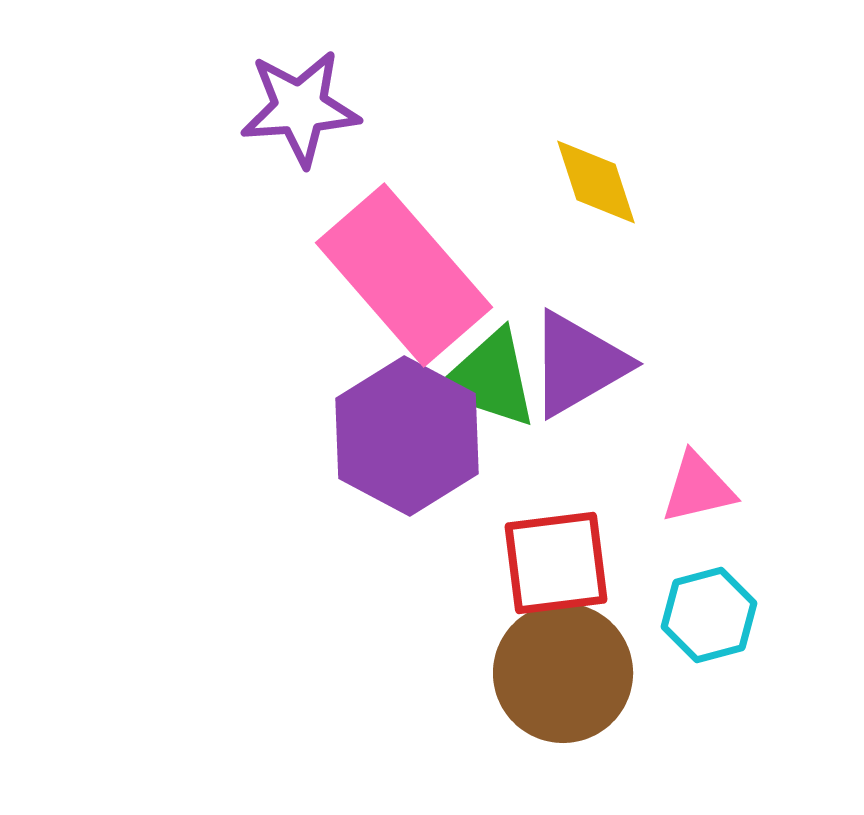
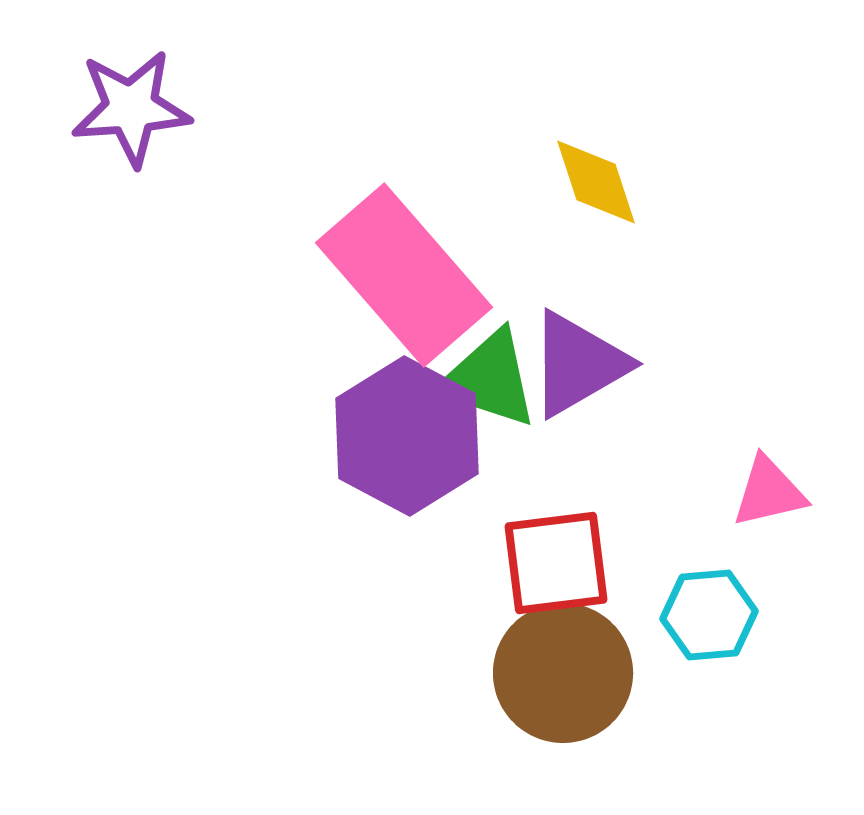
purple star: moved 169 px left
pink triangle: moved 71 px right, 4 px down
cyan hexagon: rotated 10 degrees clockwise
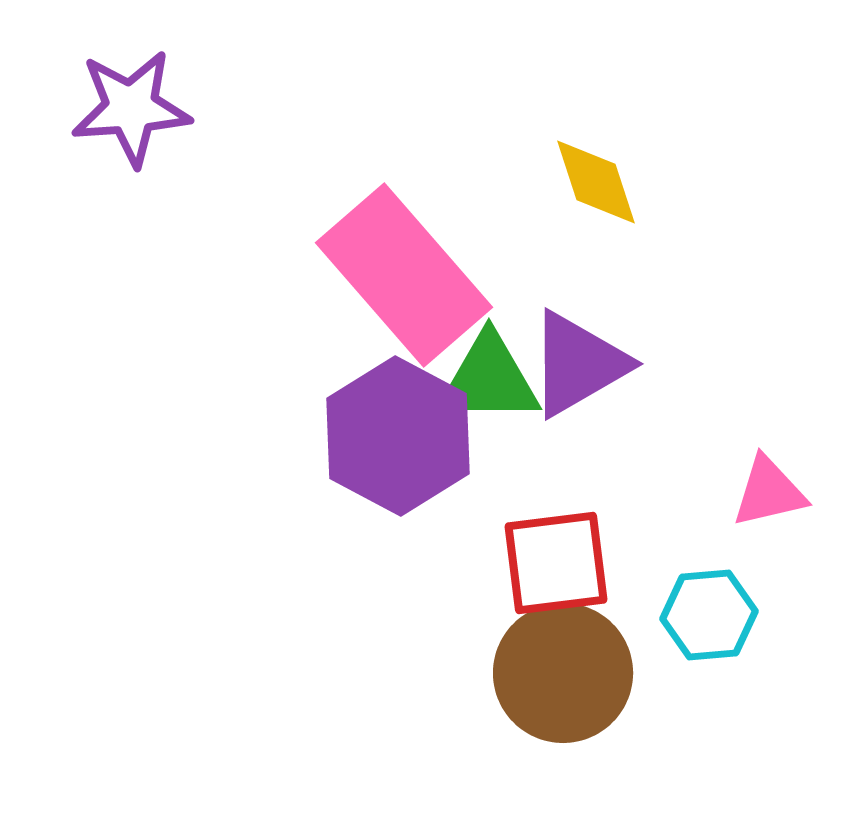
green triangle: rotated 18 degrees counterclockwise
purple hexagon: moved 9 px left
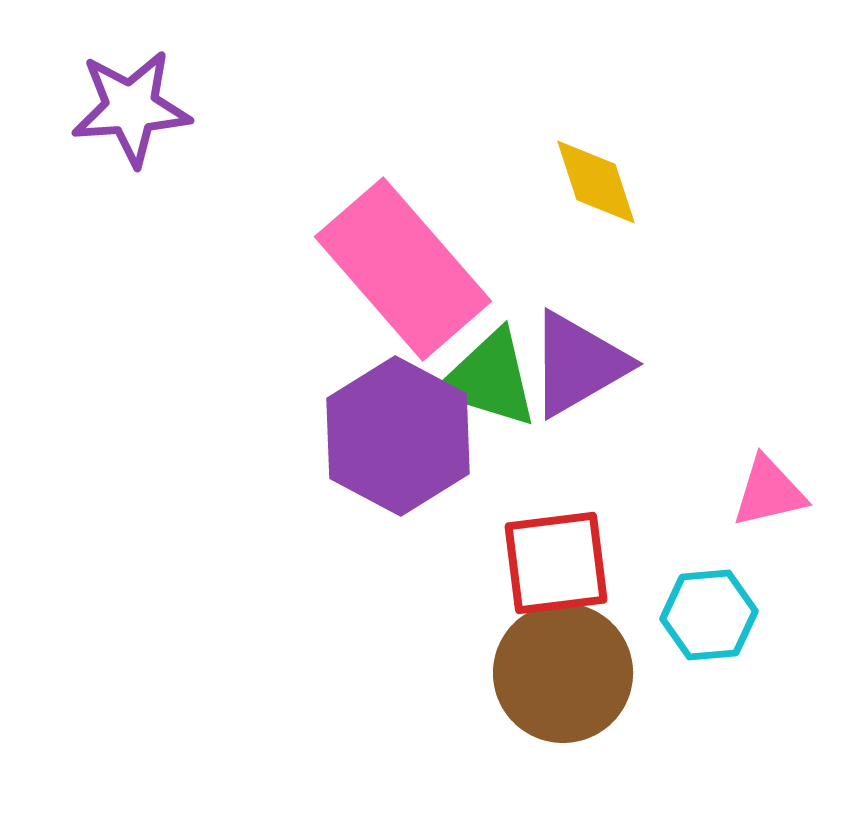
pink rectangle: moved 1 px left, 6 px up
green triangle: rotated 17 degrees clockwise
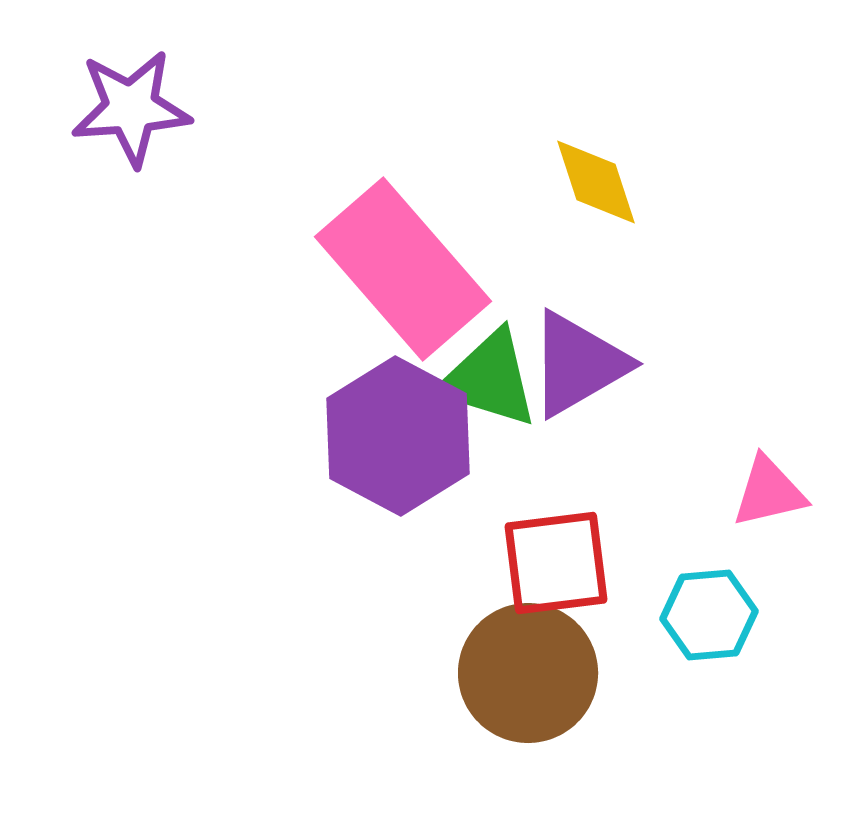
brown circle: moved 35 px left
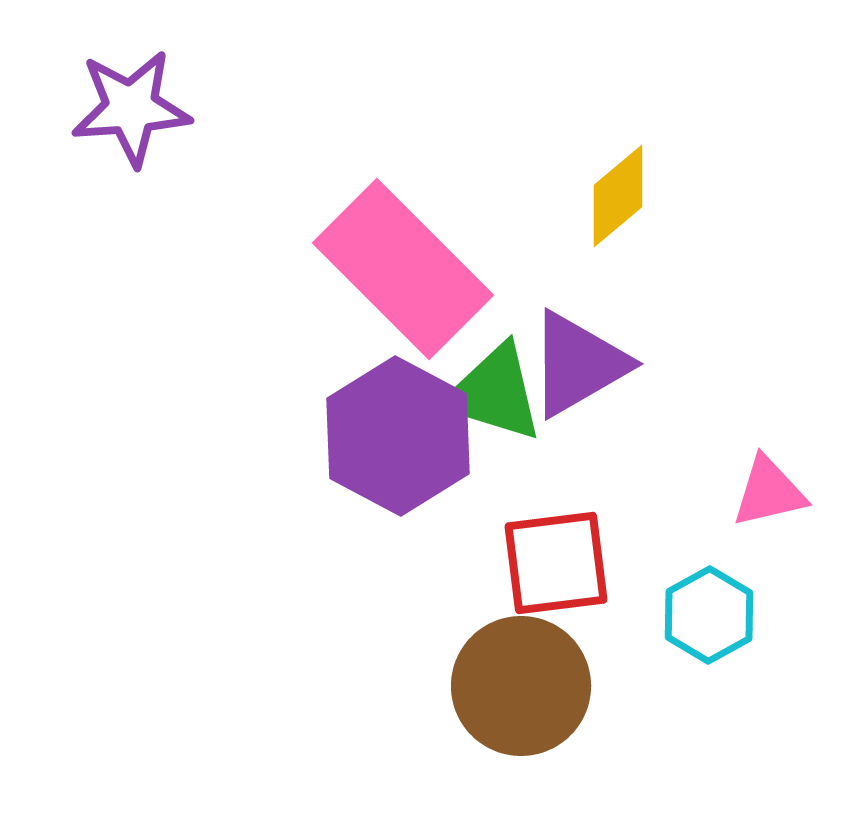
yellow diamond: moved 22 px right, 14 px down; rotated 68 degrees clockwise
pink rectangle: rotated 4 degrees counterclockwise
green triangle: moved 5 px right, 14 px down
cyan hexagon: rotated 24 degrees counterclockwise
brown circle: moved 7 px left, 13 px down
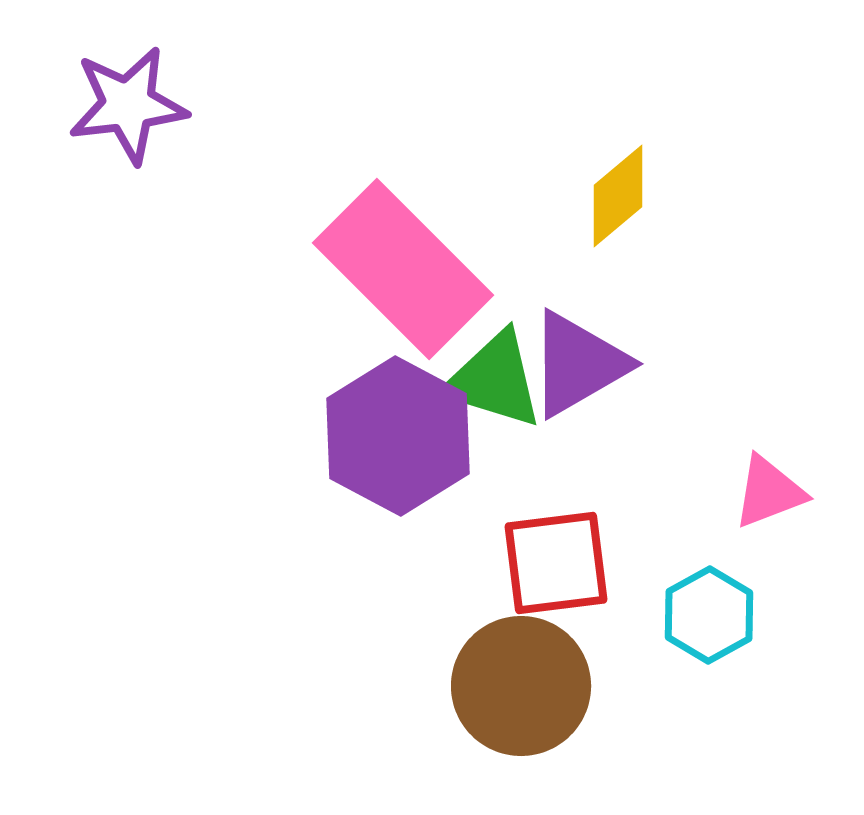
purple star: moved 3 px left, 3 px up; rotated 3 degrees counterclockwise
green triangle: moved 13 px up
pink triangle: rotated 8 degrees counterclockwise
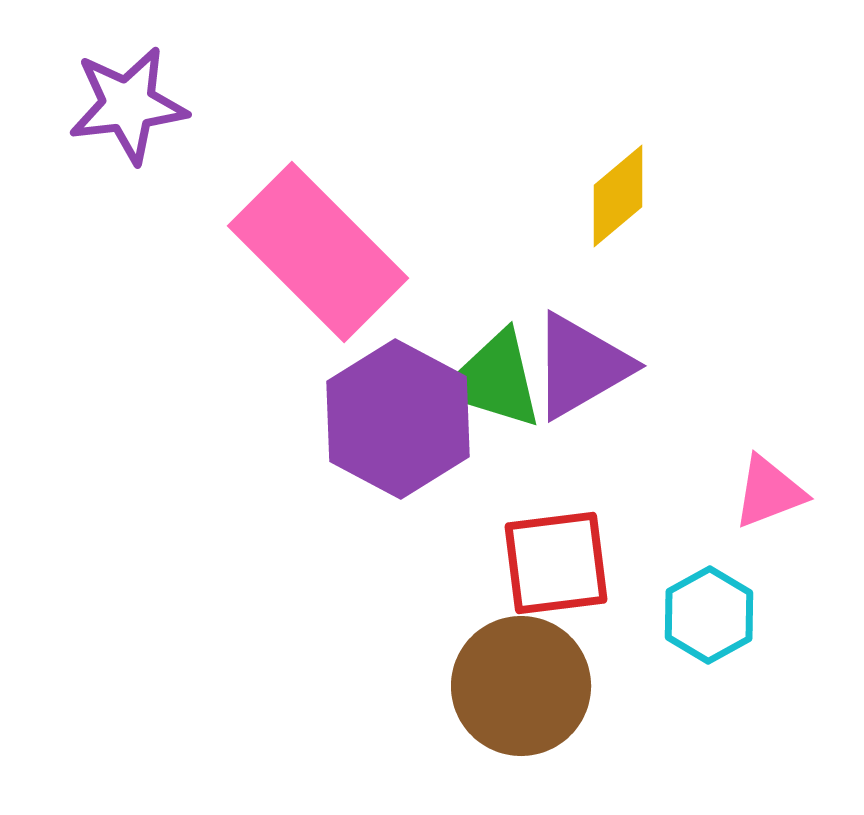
pink rectangle: moved 85 px left, 17 px up
purple triangle: moved 3 px right, 2 px down
purple hexagon: moved 17 px up
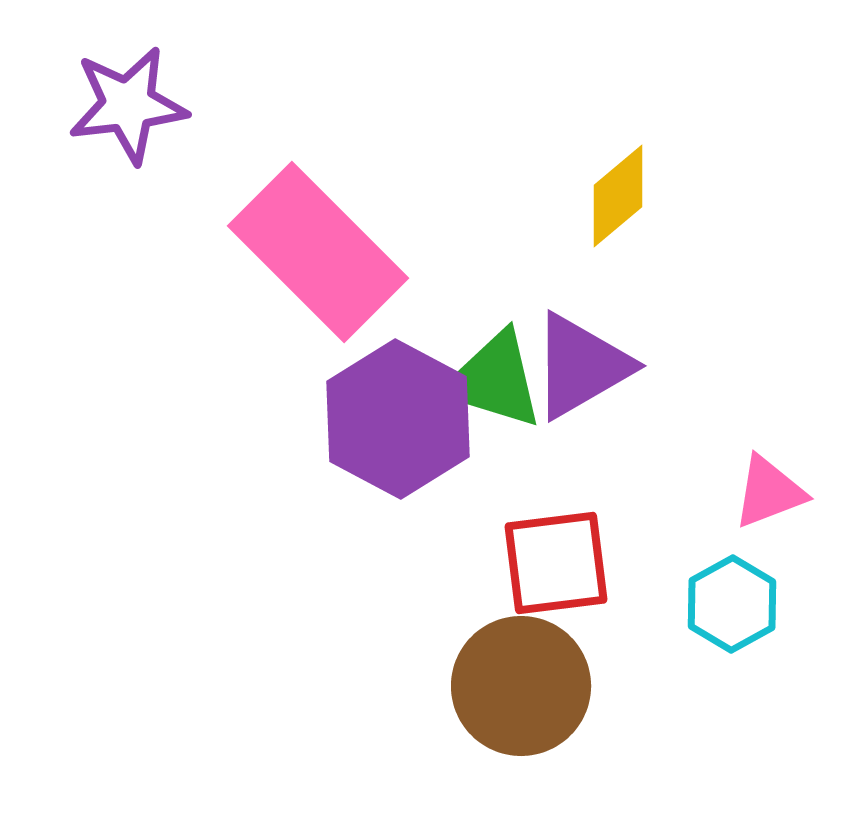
cyan hexagon: moved 23 px right, 11 px up
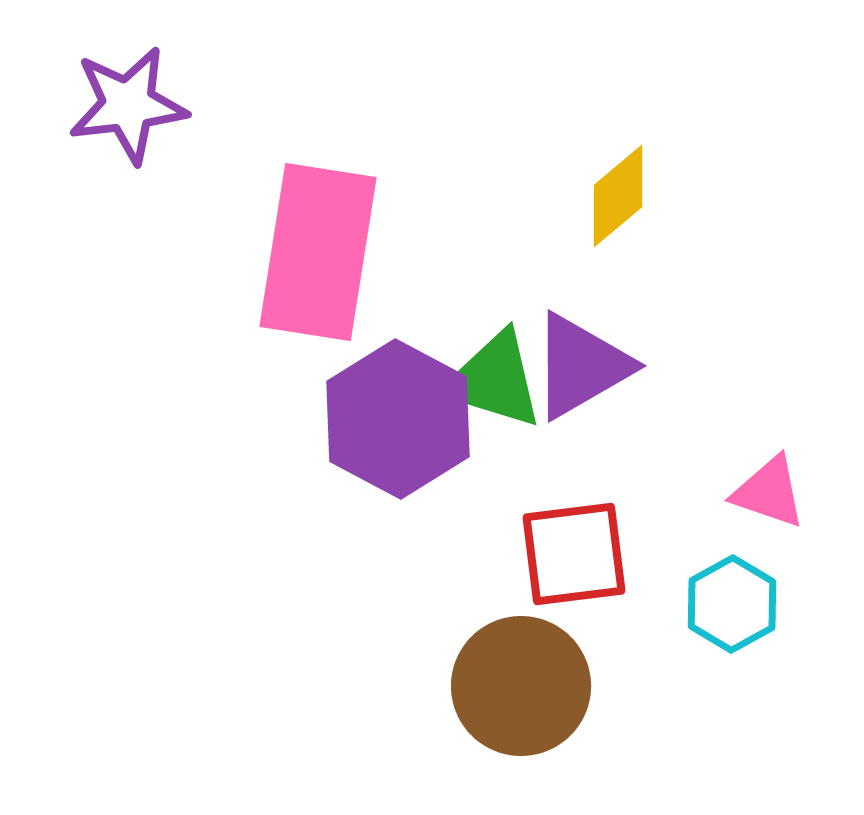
pink rectangle: rotated 54 degrees clockwise
pink triangle: rotated 40 degrees clockwise
red square: moved 18 px right, 9 px up
